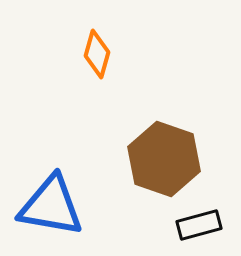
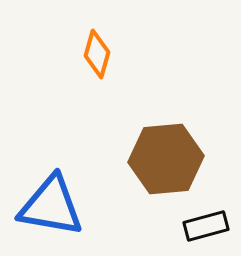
brown hexagon: moved 2 px right; rotated 24 degrees counterclockwise
black rectangle: moved 7 px right, 1 px down
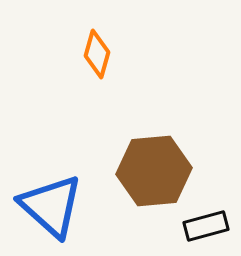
brown hexagon: moved 12 px left, 12 px down
blue triangle: rotated 32 degrees clockwise
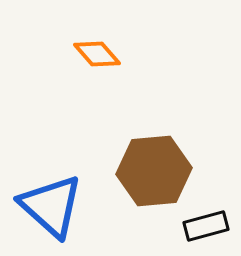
orange diamond: rotated 57 degrees counterclockwise
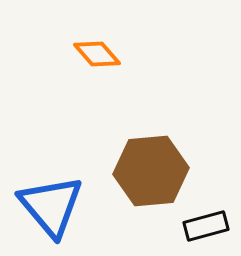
brown hexagon: moved 3 px left
blue triangle: rotated 8 degrees clockwise
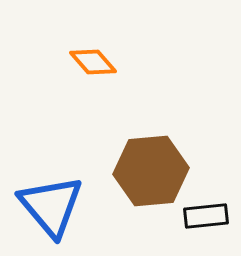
orange diamond: moved 4 px left, 8 px down
black rectangle: moved 10 px up; rotated 9 degrees clockwise
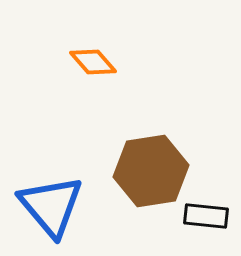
brown hexagon: rotated 4 degrees counterclockwise
black rectangle: rotated 12 degrees clockwise
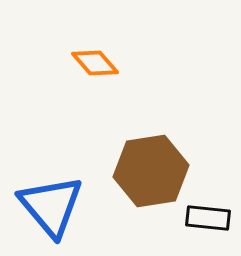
orange diamond: moved 2 px right, 1 px down
black rectangle: moved 2 px right, 2 px down
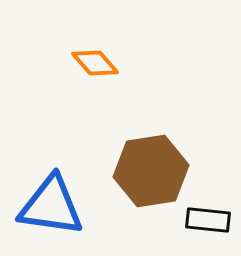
blue triangle: rotated 42 degrees counterclockwise
black rectangle: moved 2 px down
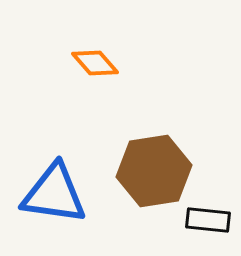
brown hexagon: moved 3 px right
blue triangle: moved 3 px right, 12 px up
